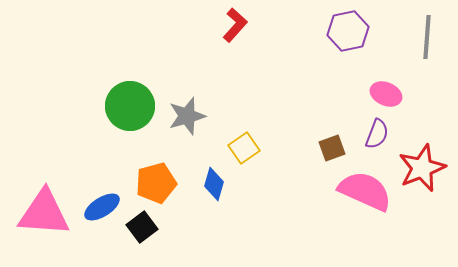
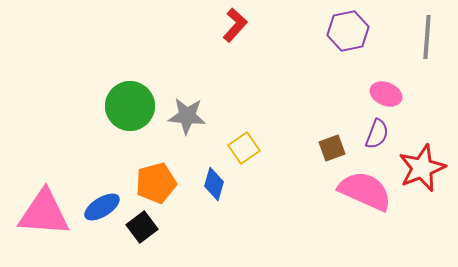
gray star: rotated 21 degrees clockwise
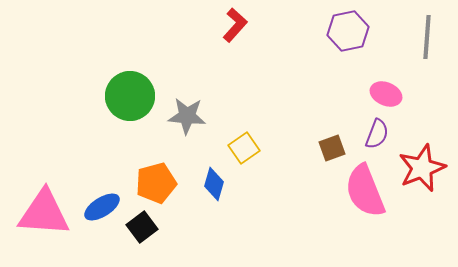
green circle: moved 10 px up
pink semicircle: rotated 136 degrees counterclockwise
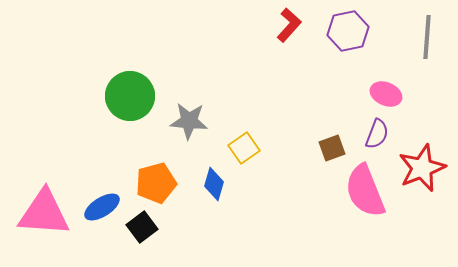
red L-shape: moved 54 px right
gray star: moved 2 px right, 5 px down
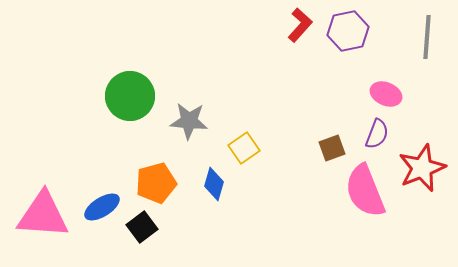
red L-shape: moved 11 px right
pink triangle: moved 1 px left, 2 px down
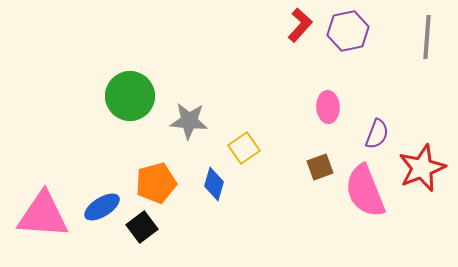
pink ellipse: moved 58 px left, 13 px down; rotated 64 degrees clockwise
brown square: moved 12 px left, 19 px down
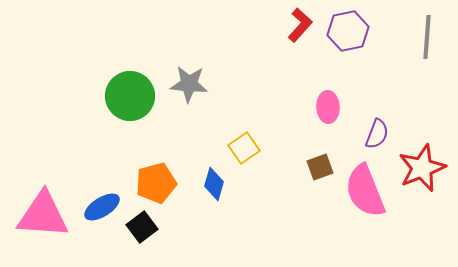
gray star: moved 37 px up
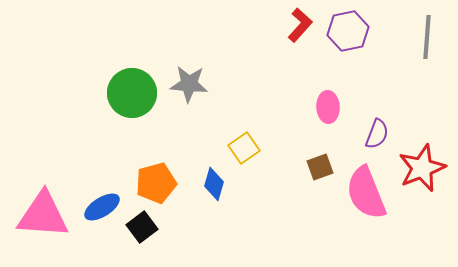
green circle: moved 2 px right, 3 px up
pink semicircle: moved 1 px right, 2 px down
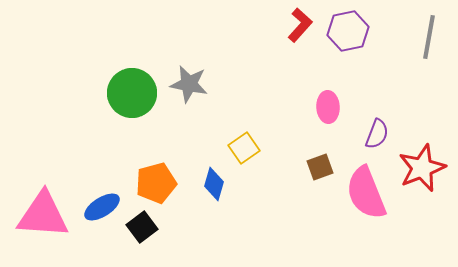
gray line: moved 2 px right; rotated 6 degrees clockwise
gray star: rotated 6 degrees clockwise
